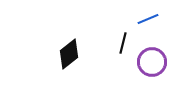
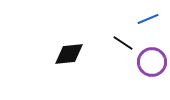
black line: rotated 70 degrees counterclockwise
black diamond: rotated 32 degrees clockwise
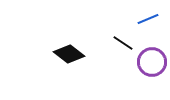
black diamond: rotated 44 degrees clockwise
